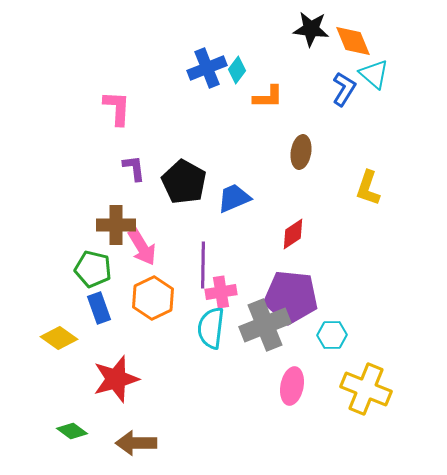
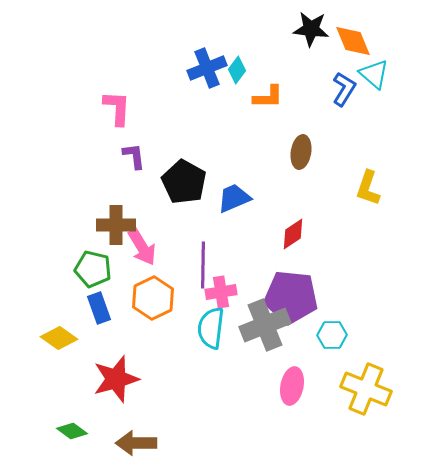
purple L-shape: moved 12 px up
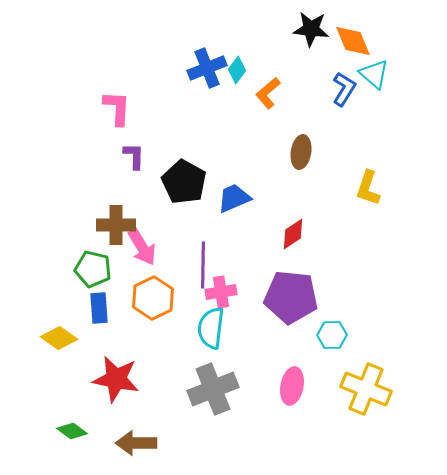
orange L-shape: moved 4 px up; rotated 140 degrees clockwise
purple L-shape: rotated 8 degrees clockwise
blue rectangle: rotated 16 degrees clockwise
gray cross: moved 52 px left, 64 px down
red star: rotated 27 degrees clockwise
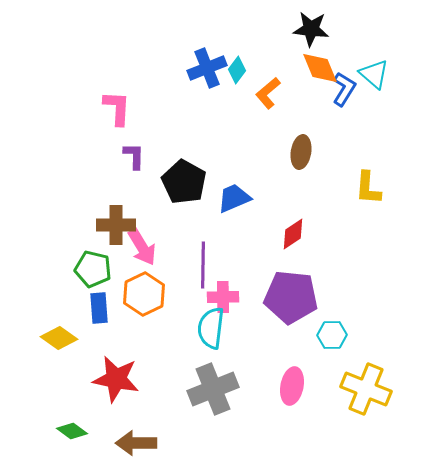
orange diamond: moved 33 px left, 27 px down
yellow L-shape: rotated 15 degrees counterclockwise
pink cross: moved 2 px right, 5 px down; rotated 8 degrees clockwise
orange hexagon: moved 9 px left, 4 px up
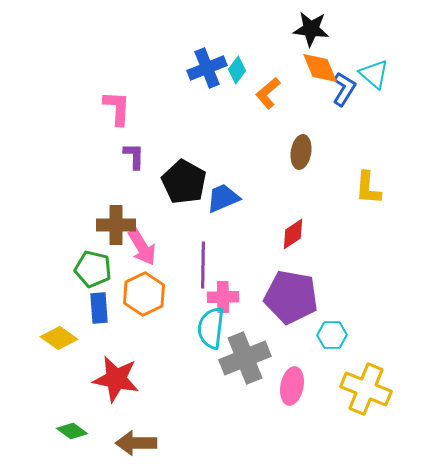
blue trapezoid: moved 11 px left
purple pentagon: rotated 4 degrees clockwise
gray cross: moved 32 px right, 31 px up
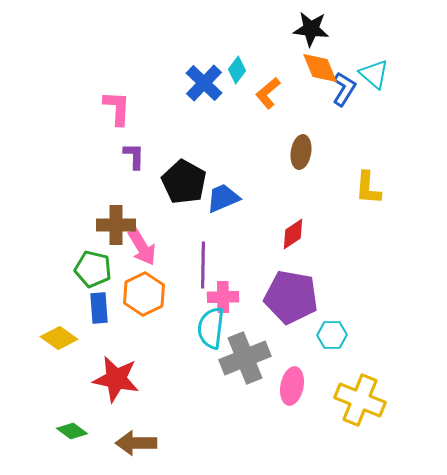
blue cross: moved 3 px left, 15 px down; rotated 24 degrees counterclockwise
yellow cross: moved 6 px left, 11 px down
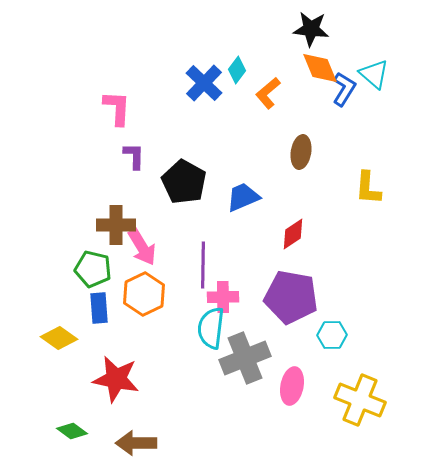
blue trapezoid: moved 20 px right, 1 px up
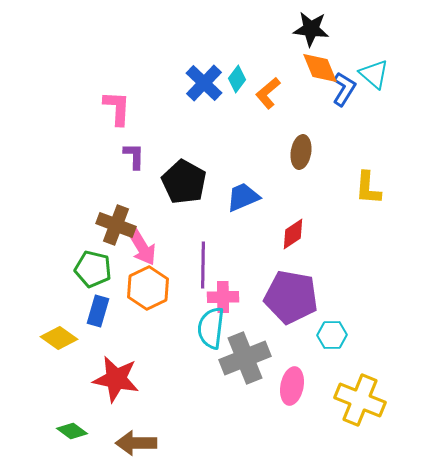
cyan diamond: moved 9 px down
brown cross: rotated 21 degrees clockwise
orange hexagon: moved 4 px right, 6 px up
blue rectangle: moved 1 px left, 3 px down; rotated 20 degrees clockwise
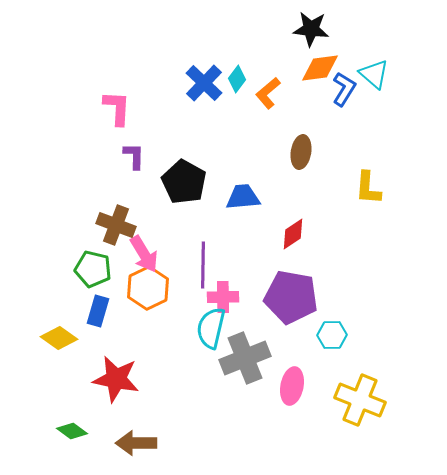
orange diamond: rotated 75 degrees counterclockwise
blue trapezoid: rotated 18 degrees clockwise
pink arrow: moved 2 px right, 7 px down
cyan semicircle: rotated 6 degrees clockwise
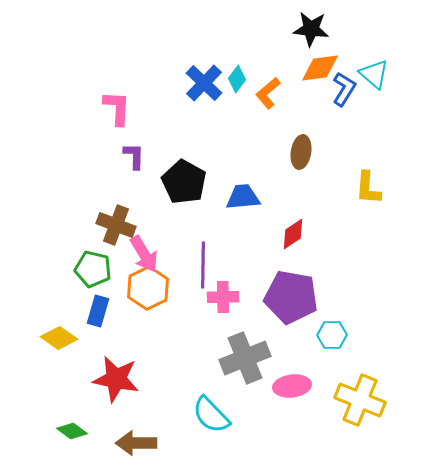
cyan semicircle: moved 87 px down; rotated 57 degrees counterclockwise
pink ellipse: rotated 72 degrees clockwise
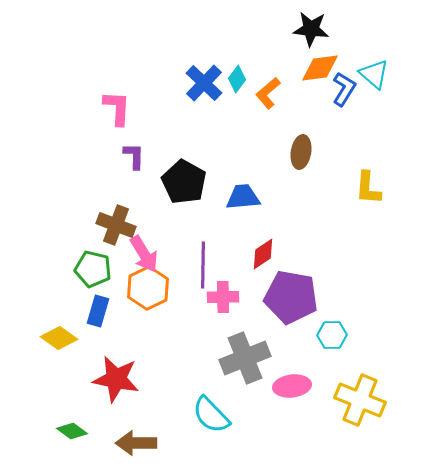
red diamond: moved 30 px left, 20 px down
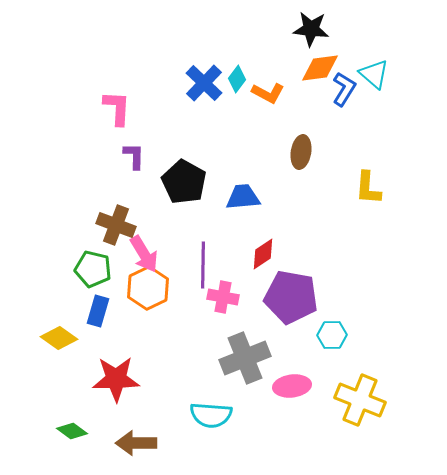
orange L-shape: rotated 112 degrees counterclockwise
pink cross: rotated 12 degrees clockwise
red star: rotated 12 degrees counterclockwise
cyan semicircle: rotated 42 degrees counterclockwise
